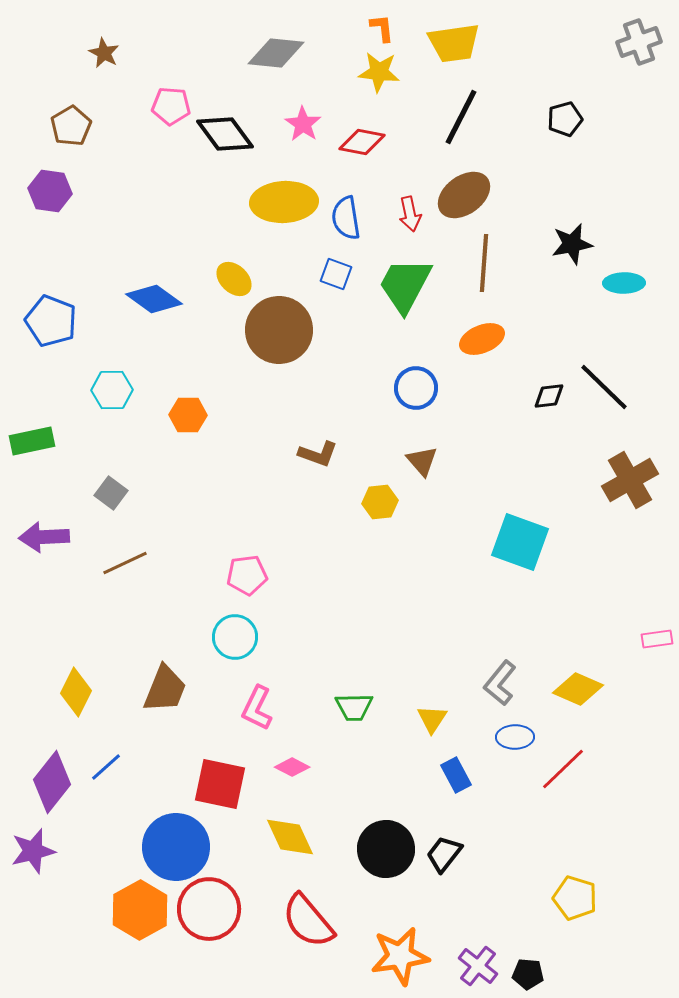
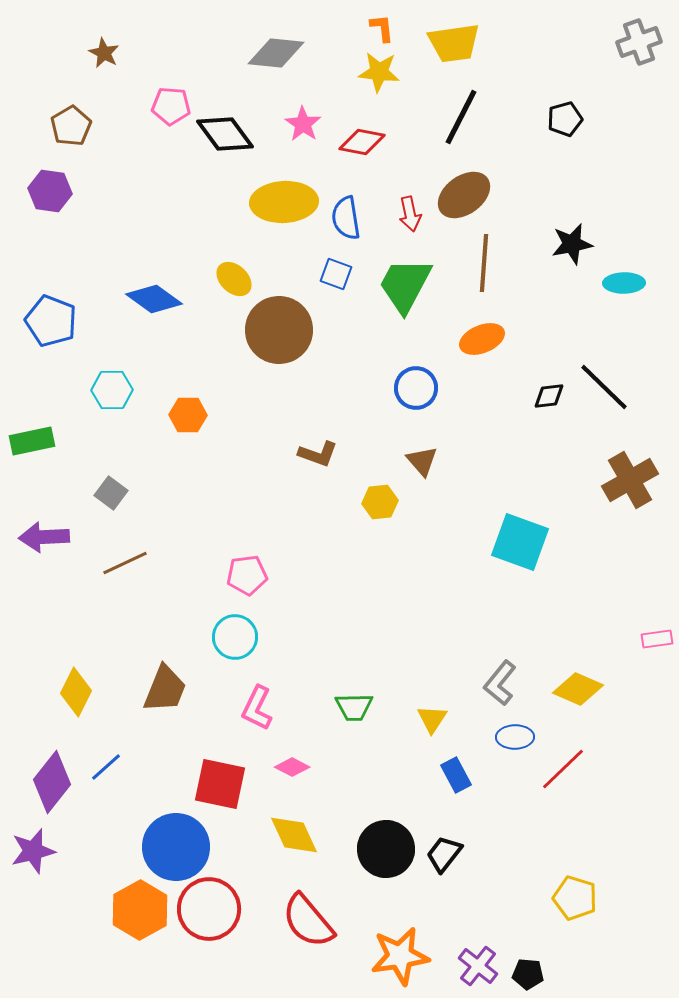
yellow diamond at (290, 837): moved 4 px right, 2 px up
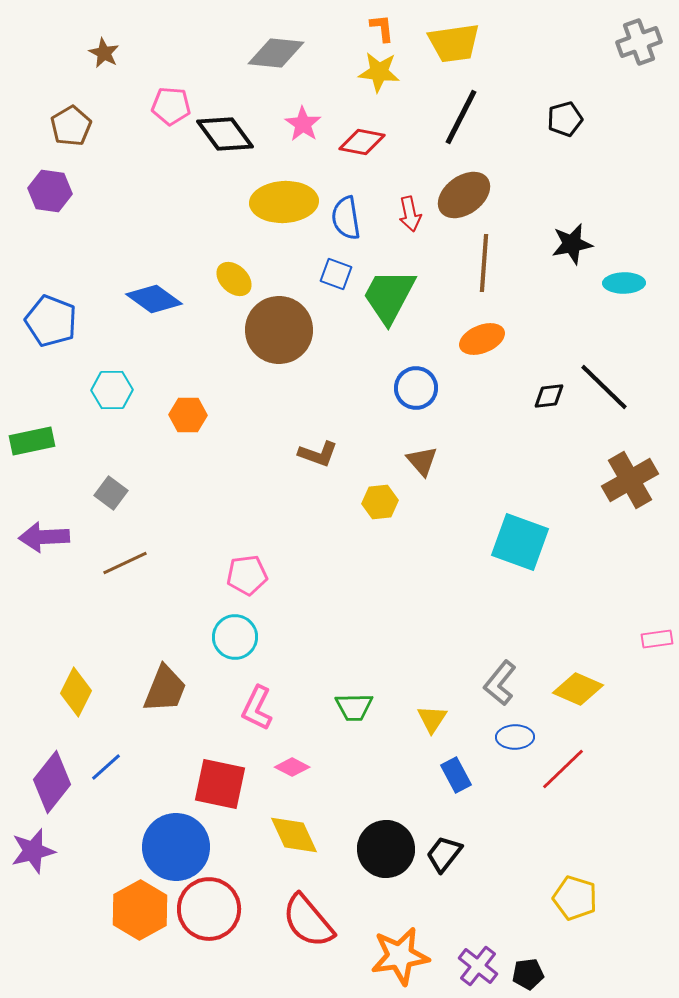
green trapezoid at (405, 285): moved 16 px left, 11 px down
black pentagon at (528, 974): rotated 12 degrees counterclockwise
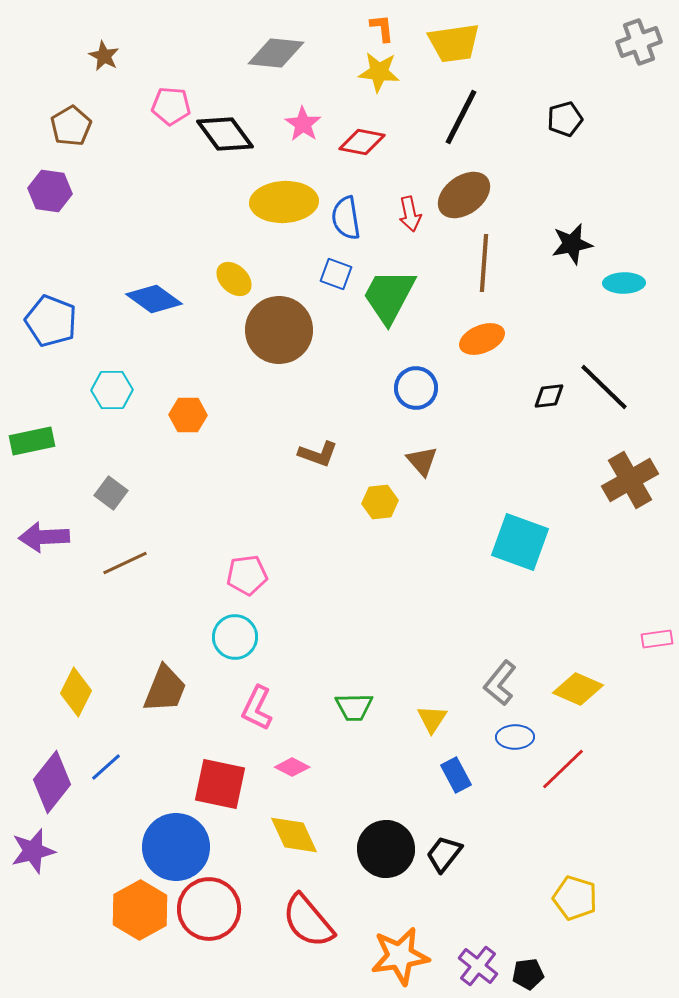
brown star at (104, 53): moved 3 px down
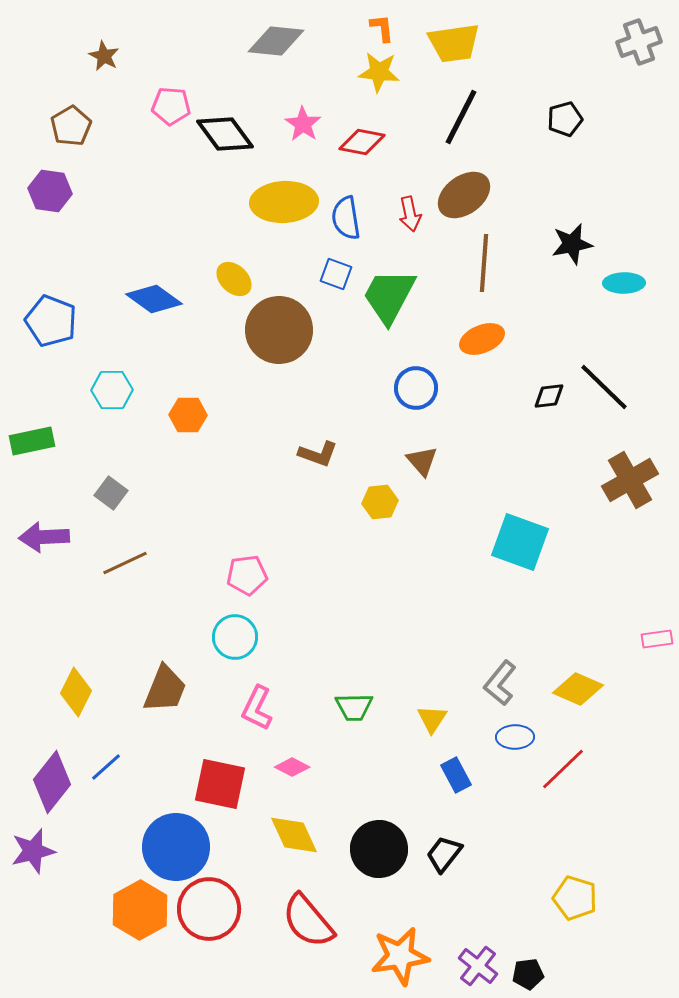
gray diamond at (276, 53): moved 12 px up
black circle at (386, 849): moved 7 px left
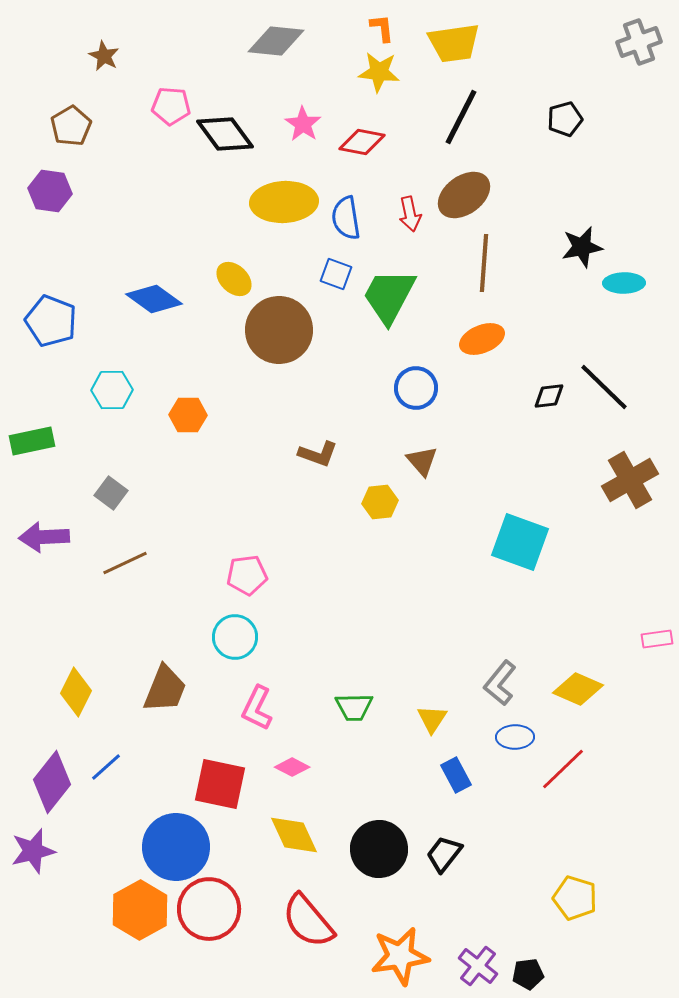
black star at (572, 244): moved 10 px right, 3 px down
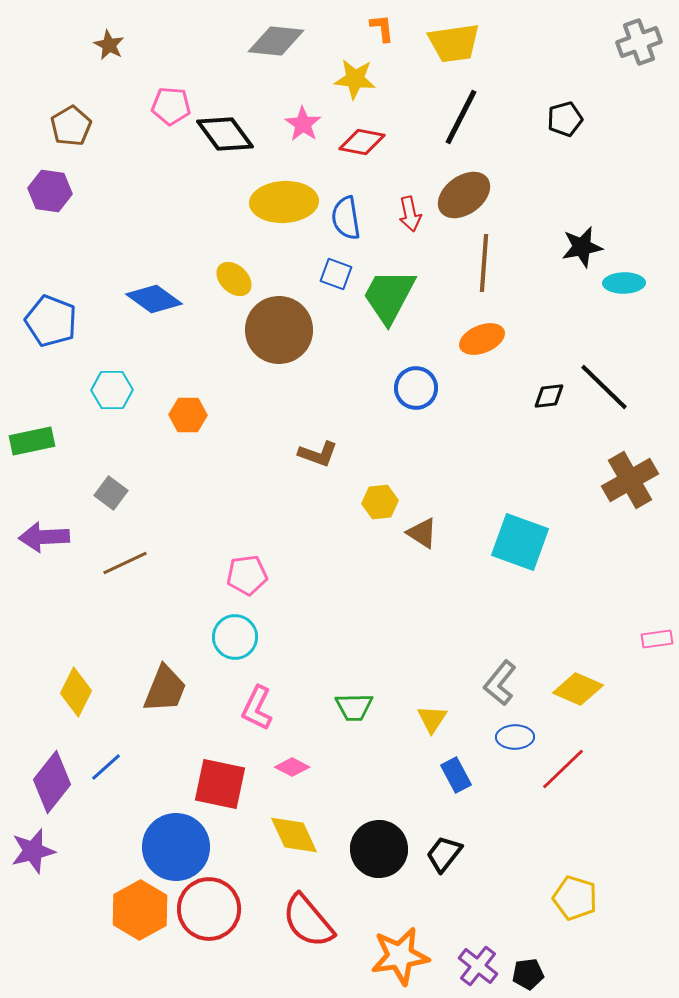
brown star at (104, 56): moved 5 px right, 11 px up
yellow star at (379, 72): moved 24 px left, 7 px down
brown triangle at (422, 461): moved 72 px down; rotated 16 degrees counterclockwise
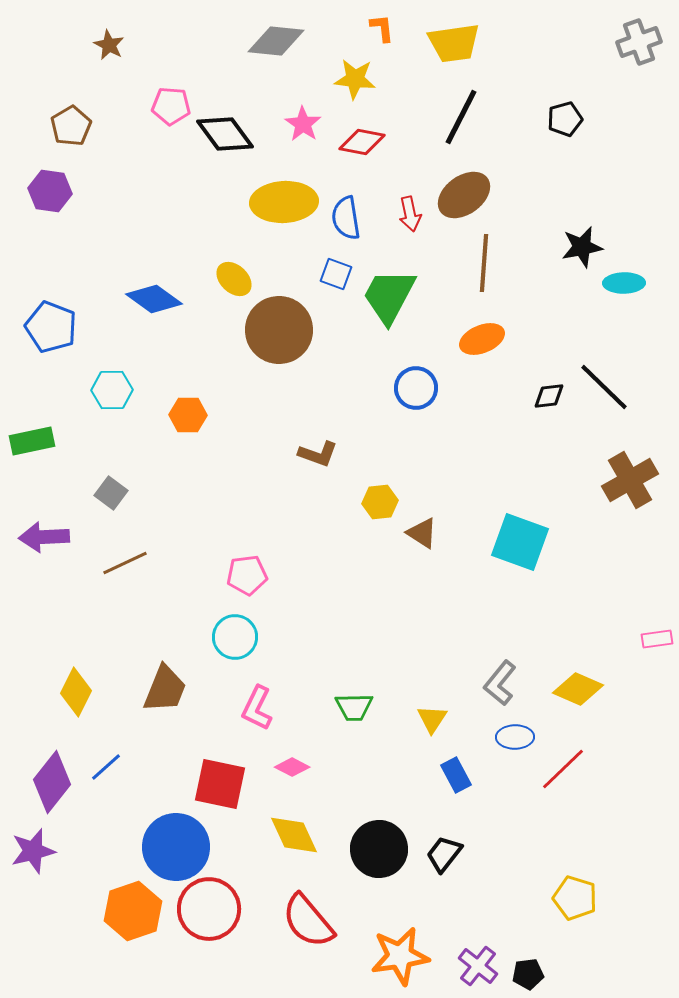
blue pentagon at (51, 321): moved 6 px down
orange hexagon at (140, 910): moved 7 px left, 1 px down; rotated 10 degrees clockwise
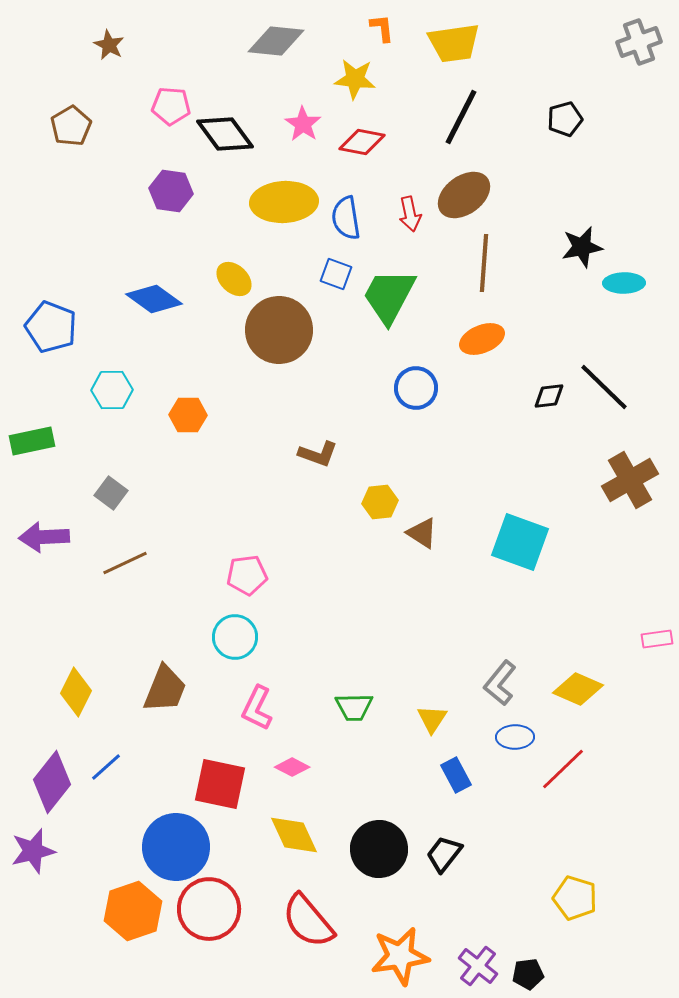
purple hexagon at (50, 191): moved 121 px right
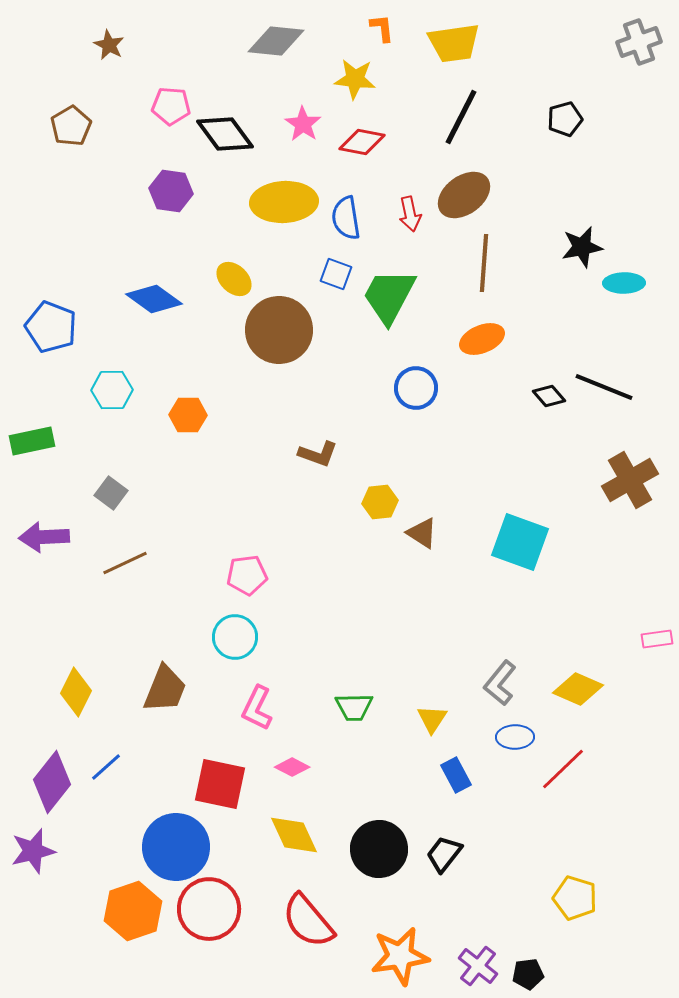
black line at (604, 387): rotated 22 degrees counterclockwise
black diamond at (549, 396): rotated 56 degrees clockwise
